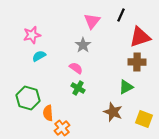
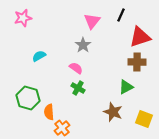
pink star: moved 9 px left, 17 px up
orange semicircle: moved 1 px right, 1 px up
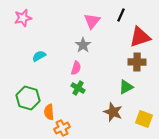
pink semicircle: rotated 72 degrees clockwise
orange cross: rotated 14 degrees clockwise
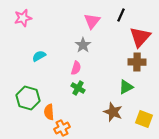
red triangle: rotated 30 degrees counterclockwise
